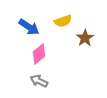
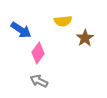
yellow semicircle: rotated 12 degrees clockwise
blue arrow: moved 8 px left, 3 px down
pink diamond: moved 1 px left, 1 px up; rotated 15 degrees counterclockwise
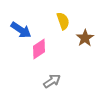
yellow semicircle: rotated 102 degrees counterclockwise
pink diamond: moved 1 px right, 4 px up; rotated 20 degrees clockwise
gray arrow: moved 13 px right; rotated 120 degrees clockwise
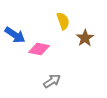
blue arrow: moved 6 px left, 5 px down
pink diamond: rotated 45 degrees clockwise
